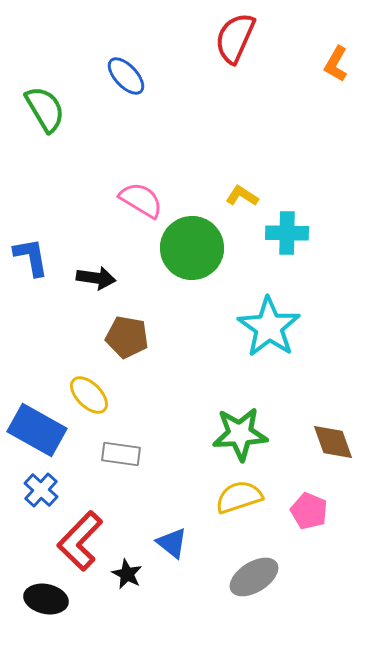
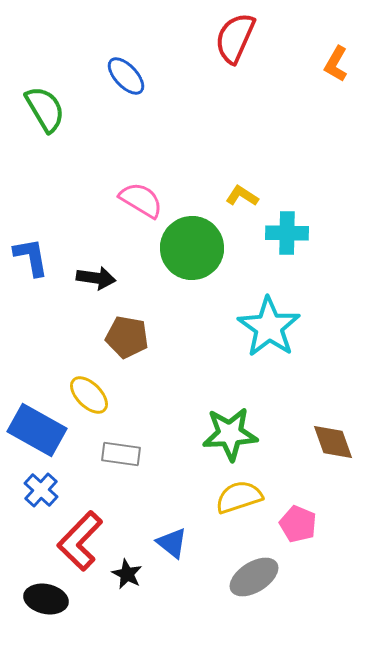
green star: moved 10 px left
pink pentagon: moved 11 px left, 13 px down
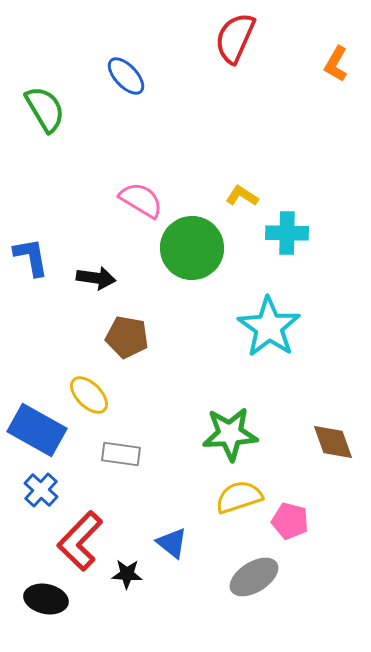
pink pentagon: moved 8 px left, 3 px up; rotated 9 degrees counterclockwise
black star: rotated 24 degrees counterclockwise
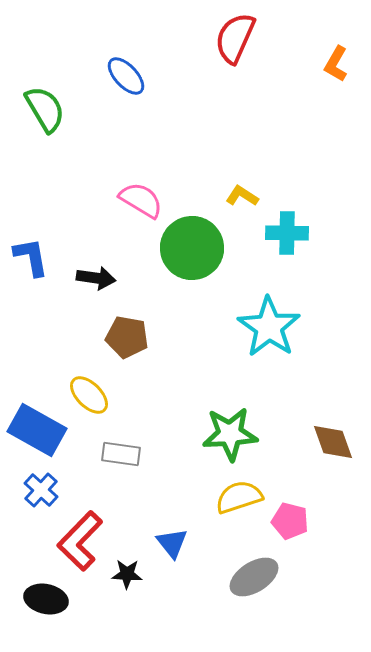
blue triangle: rotated 12 degrees clockwise
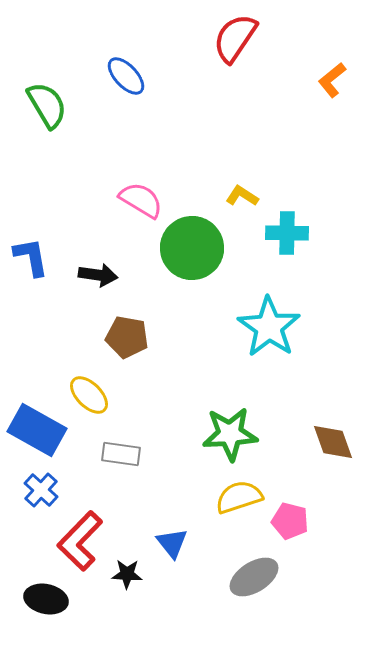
red semicircle: rotated 10 degrees clockwise
orange L-shape: moved 4 px left, 16 px down; rotated 21 degrees clockwise
green semicircle: moved 2 px right, 4 px up
black arrow: moved 2 px right, 3 px up
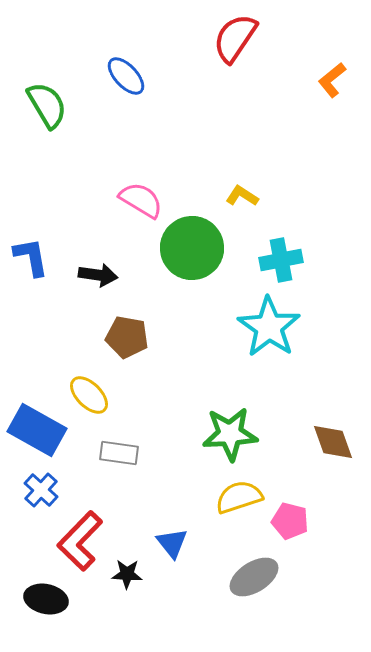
cyan cross: moved 6 px left, 27 px down; rotated 12 degrees counterclockwise
gray rectangle: moved 2 px left, 1 px up
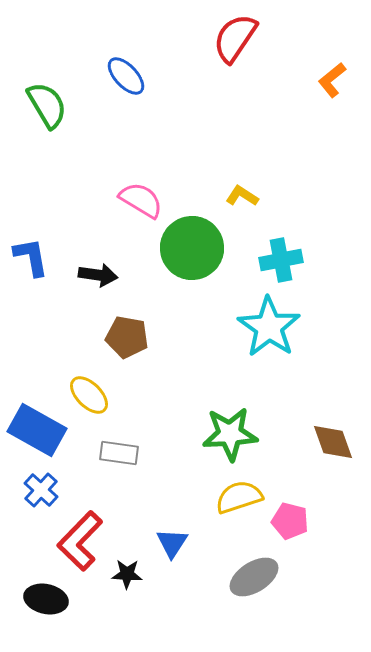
blue triangle: rotated 12 degrees clockwise
